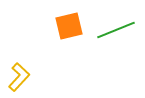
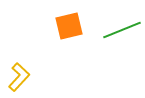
green line: moved 6 px right
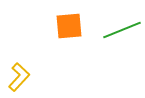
orange square: rotated 8 degrees clockwise
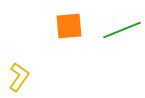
yellow L-shape: rotated 8 degrees counterclockwise
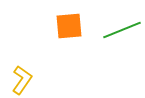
yellow L-shape: moved 3 px right, 3 px down
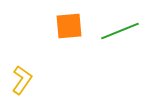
green line: moved 2 px left, 1 px down
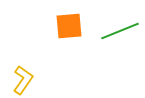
yellow L-shape: moved 1 px right
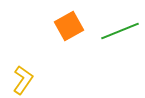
orange square: rotated 24 degrees counterclockwise
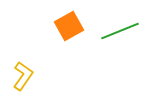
yellow L-shape: moved 4 px up
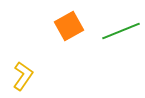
green line: moved 1 px right
